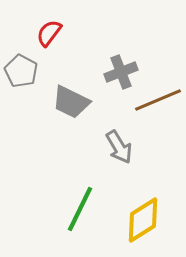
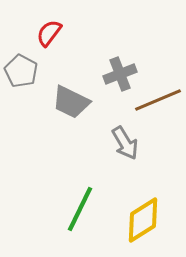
gray cross: moved 1 px left, 2 px down
gray arrow: moved 6 px right, 4 px up
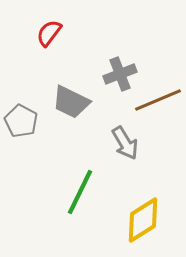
gray pentagon: moved 50 px down
green line: moved 17 px up
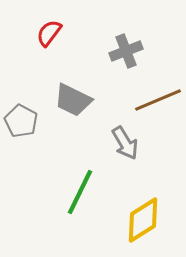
gray cross: moved 6 px right, 23 px up
gray trapezoid: moved 2 px right, 2 px up
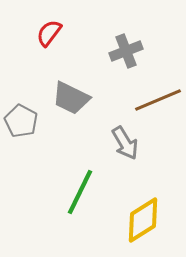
gray trapezoid: moved 2 px left, 2 px up
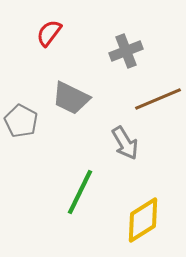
brown line: moved 1 px up
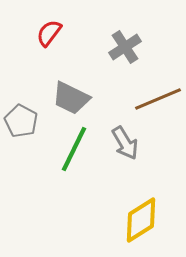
gray cross: moved 1 px left, 4 px up; rotated 12 degrees counterclockwise
green line: moved 6 px left, 43 px up
yellow diamond: moved 2 px left
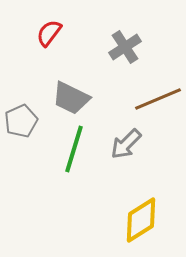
gray pentagon: rotated 20 degrees clockwise
gray arrow: moved 1 px right, 1 px down; rotated 76 degrees clockwise
green line: rotated 9 degrees counterclockwise
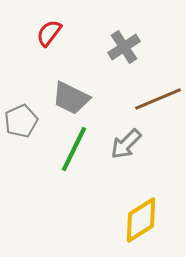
gray cross: moved 1 px left
green line: rotated 9 degrees clockwise
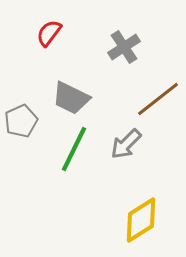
brown line: rotated 15 degrees counterclockwise
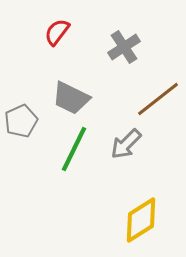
red semicircle: moved 8 px right, 1 px up
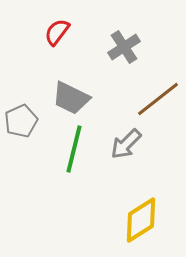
green line: rotated 12 degrees counterclockwise
